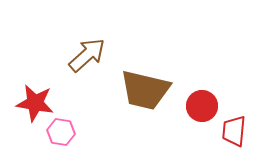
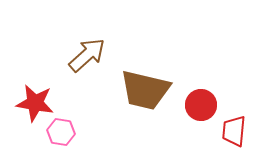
red circle: moved 1 px left, 1 px up
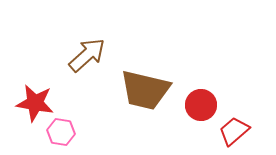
red trapezoid: rotated 44 degrees clockwise
